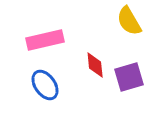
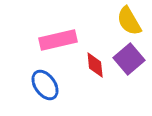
pink rectangle: moved 13 px right
purple square: moved 18 px up; rotated 24 degrees counterclockwise
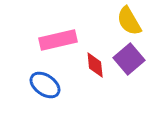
blue ellipse: rotated 20 degrees counterclockwise
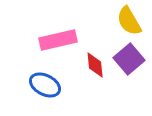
blue ellipse: rotated 8 degrees counterclockwise
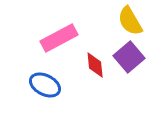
yellow semicircle: moved 1 px right
pink rectangle: moved 1 px right, 2 px up; rotated 15 degrees counterclockwise
purple square: moved 2 px up
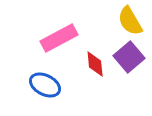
red diamond: moved 1 px up
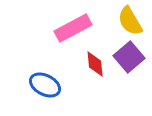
pink rectangle: moved 14 px right, 10 px up
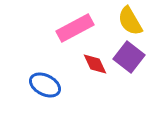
pink rectangle: moved 2 px right
purple square: rotated 12 degrees counterclockwise
red diamond: rotated 20 degrees counterclockwise
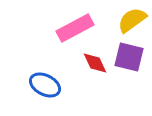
yellow semicircle: moved 2 px right, 1 px up; rotated 84 degrees clockwise
purple square: rotated 24 degrees counterclockwise
red diamond: moved 1 px up
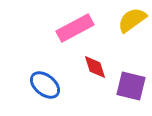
purple square: moved 2 px right, 29 px down
red diamond: moved 4 px down; rotated 8 degrees clockwise
blue ellipse: rotated 12 degrees clockwise
